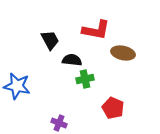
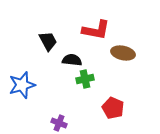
black trapezoid: moved 2 px left, 1 px down
blue star: moved 5 px right, 1 px up; rotated 28 degrees counterclockwise
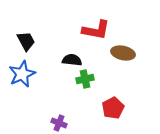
black trapezoid: moved 22 px left
blue star: moved 11 px up; rotated 8 degrees counterclockwise
red pentagon: rotated 20 degrees clockwise
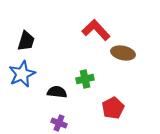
red L-shape: rotated 144 degrees counterclockwise
black trapezoid: rotated 45 degrees clockwise
black semicircle: moved 15 px left, 32 px down
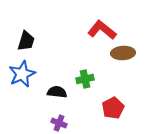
red L-shape: moved 6 px right; rotated 8 degrees counterclockwise
brown ellipse: rotated 15 degrees counterclockwise
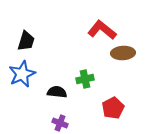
purple cross: moved 1 px right
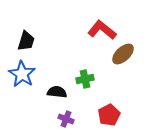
brown ellipse: moved 1 px down; rotated 40 degrees counterclockwise
blue star: rotated 16 degrees counterclockwise
red pentagon: moved 4 px left, 7 px down
purple cross: moved 6 px right, 4 px up
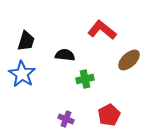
brown ellipse: moved 6 px right, 6 px down
black semicircle: moved 8 px right, 37 px up
